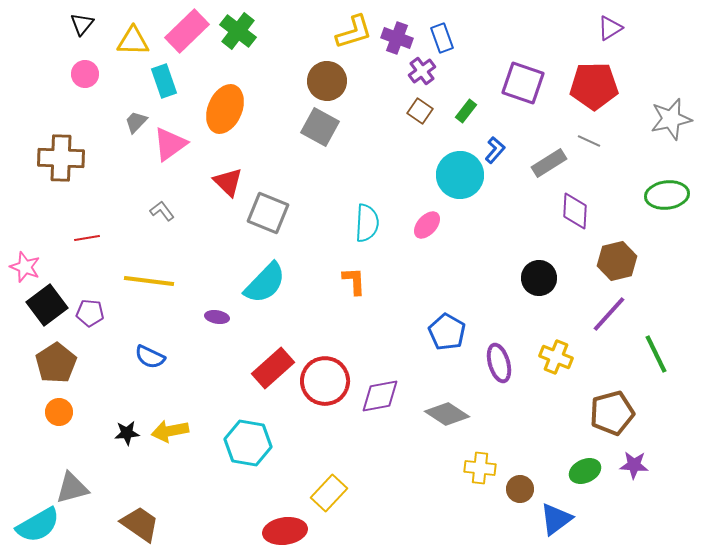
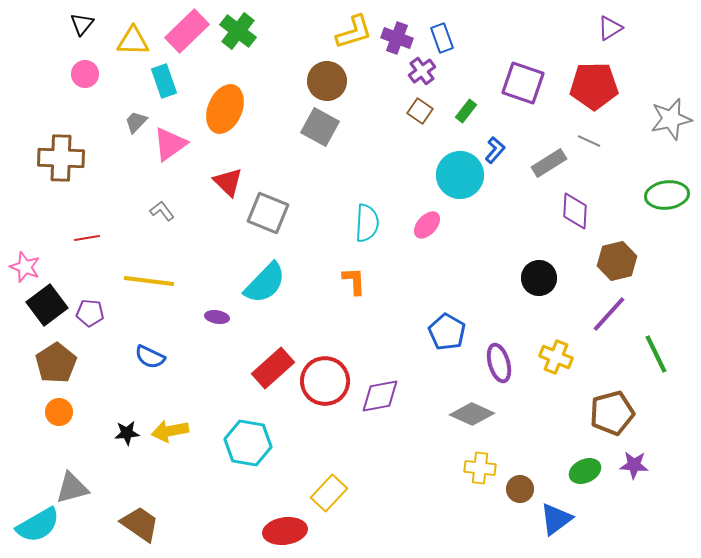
gray diamond at (447, 414): moved 25 px right; rotated 9 degrees counterclockwise
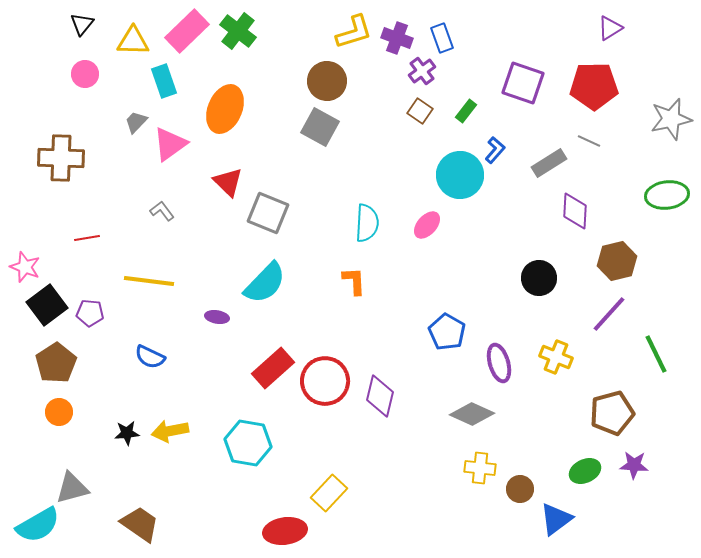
purple diamond at (380, 396): rotated 66 degrees counterclockwise
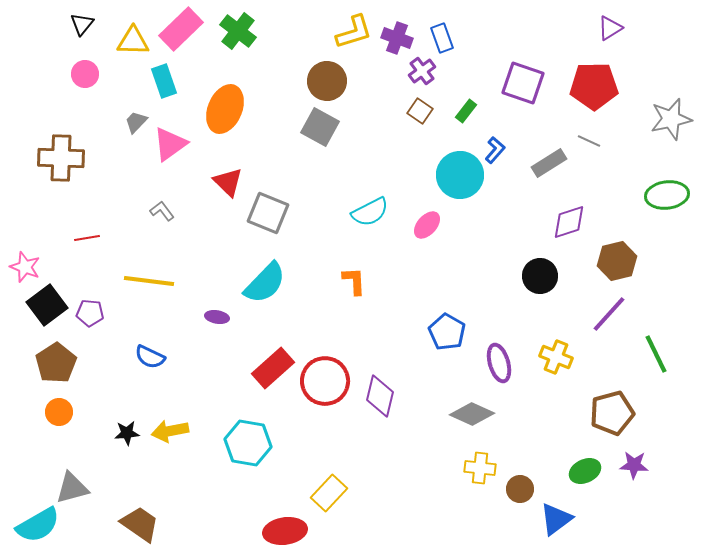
pink rectangle at (187, 31): moved 6 px left, 2 px up
purple diamond at (575, 211): moved 6 px left, 11 px down; rotated 69 degrees clockwise
cyan semicircle at (367, 223): moved 3 px right, 11 px up; rotated 60 degrees clockwise
black circle at (539, 278): moved 1 px right, 2 px up
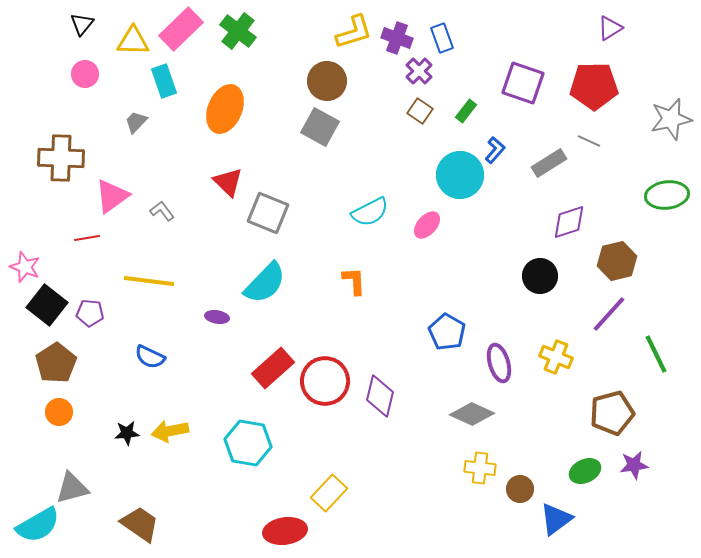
purple cross at (422, 71): moved 3 px left; rotated 8 degrees counterclockwise
pink triangle at (170, 144): moved 58 px left, 52 px down
black square at (47, 305): rotated 15 degrees counterclockwise
purple star at (634, 465): rotated 12 degrees counterclockwise
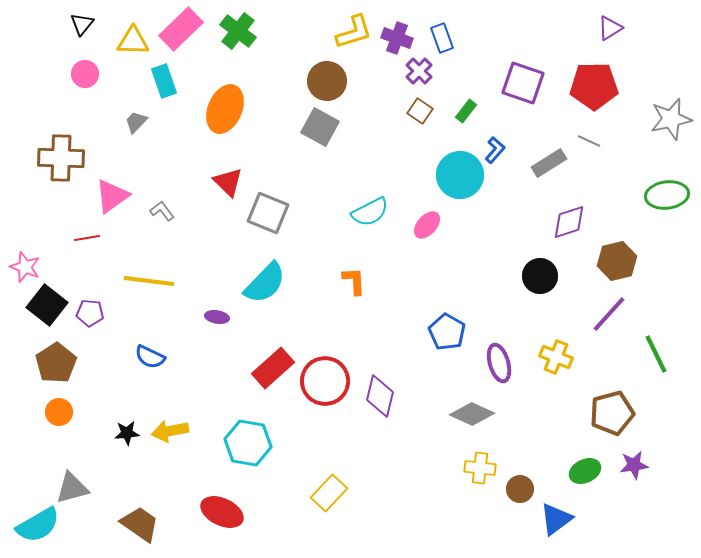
red ellipse at (285, 531): moved 63 px left, 19 px up; rotated 33 degrees clockwise
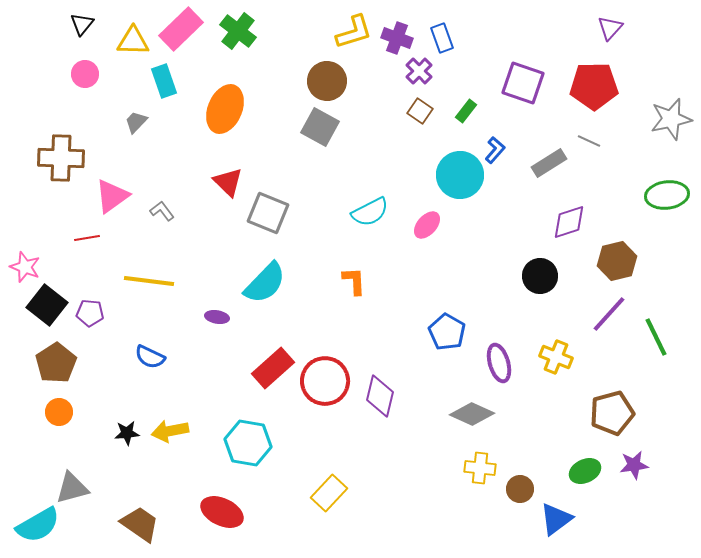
purple triangle at (610, 28): rotated 16 degrees counterclockwise
green line at (656, 354): moved 17 px up
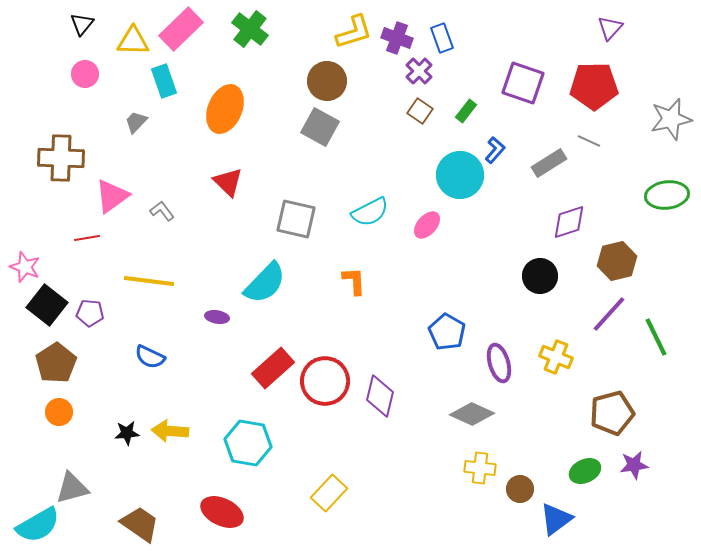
green cross at (238, 31): moved 12 px right, 2 px up
gray square at (268, 213): moved 28 px right, 6 px down; rotated 9 degrees counterclockwise
yellow arrow at (170, 431): rotated 15 degrees clockwise
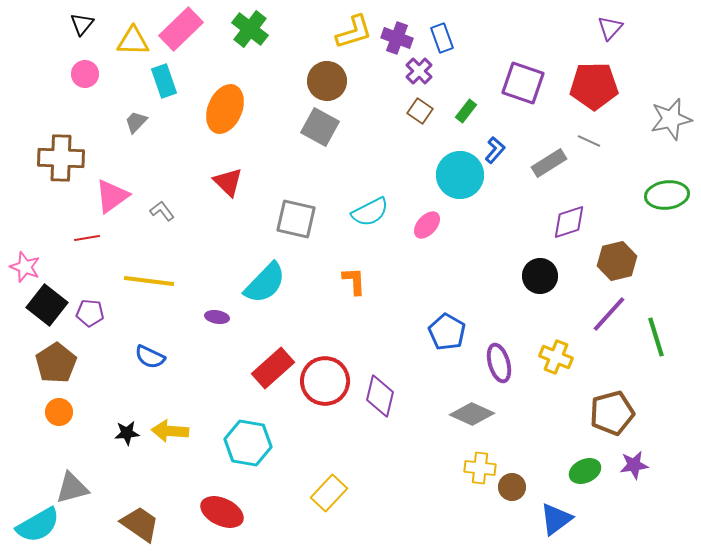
green line at (656, 337): rotated 9 degrees clockwise
brown circle at (520, 489): moved 8 px left, 2 px up
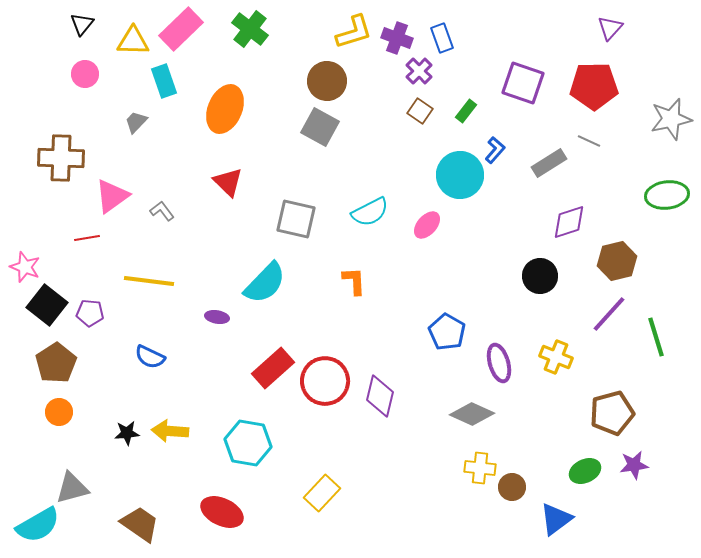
yellow rectangle at (329, 493): moved 7 px left
